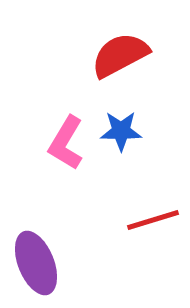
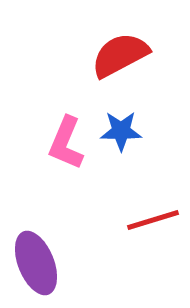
pink L-shape: rotated 8 degrees counterclockwise
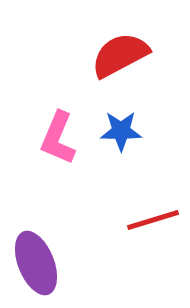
pink L-shape: moved 8 px left, 5 px up
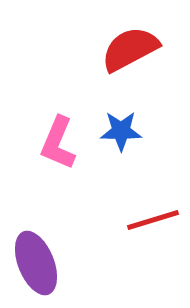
red semicircle: moved 10 px right, 6 px up
pink L-shape: moved 5 px down
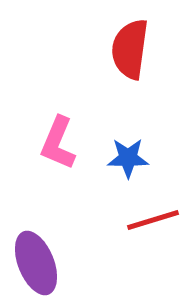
red semicircle: rotated 54 degrees counterclockwise
blue star: moved 7 px right, 27 px down
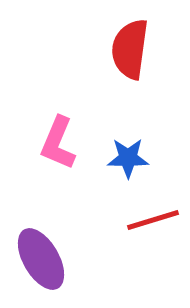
purple ellipse: moved 5 px right, 4 px up; rotated 8 degrees counterclockwise
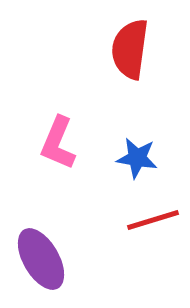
blue star: moved 9 px right; rotated 9 degrees clockwise
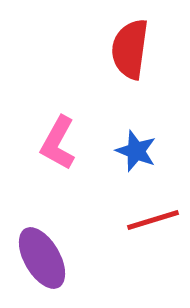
pink L-shape: rotated 6 degrees clockwise
blue star: moved 1 px left, 7 px up; rotated 12 degrees clockwise
purple ellipse: moved 1 px right, 1 px up
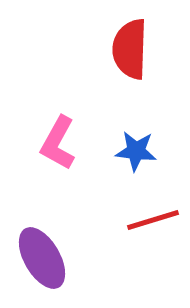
red semicircle: rotated 6 degrees counterclockwise
blue star: rotated 15 degrees counterclockwise
